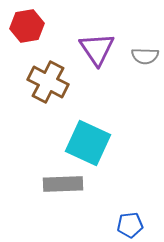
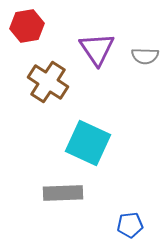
brown cross: rotated 6 degrees clockwise
gray rectangle: moved 9 px down
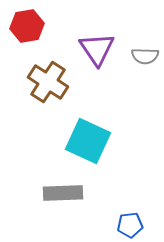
cyan square: moved 2 px up
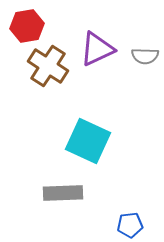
purple triangle: rotated 39 degrees clockwise
brown cross: moved 16 px up
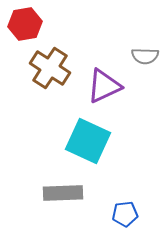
red hexagon: moved 2 px left, 2 px up
purple triangle: moved 7 px right, 37 px down
brown cross: moved 2 px right, 2 px down
blue pentagon: moved 5 px left, 11 px up
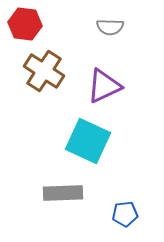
red hexagon: rotated 16 degrees clockwise
gray semicircle: moved 35 px left, 29 px up
brown cross: moved 6 px left, 3 px down
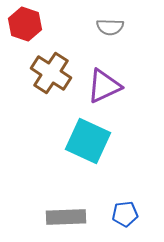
red hexagon: rotated 12 degrees clockwise
brown cross: moved 7 px right, 2 px down
gray rectangle: moved 3 px right, 24 px down
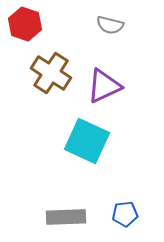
gray semicircle: moved 2 px up; rotated 12 degrees clockwise
cyan square: moved 1 px left
